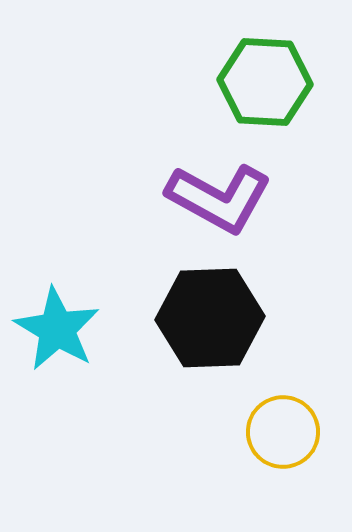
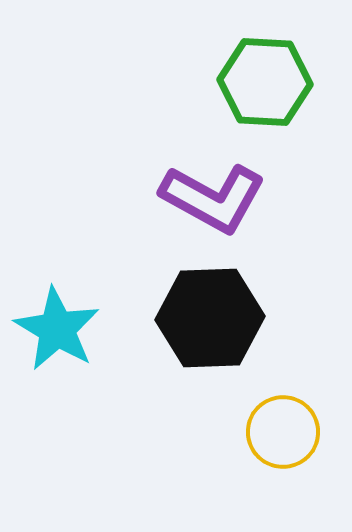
purple L-shape: moved 6 px left
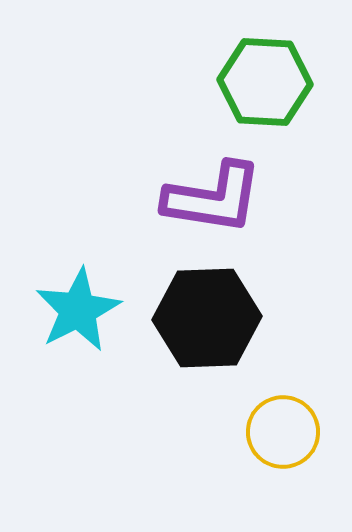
purple L-shape: rotated 20 degrees counterclockwise
black hexagon: moved 3 px left
cyan star: moved 21 px right, 19 px up; rotated 14 degrees clockwise
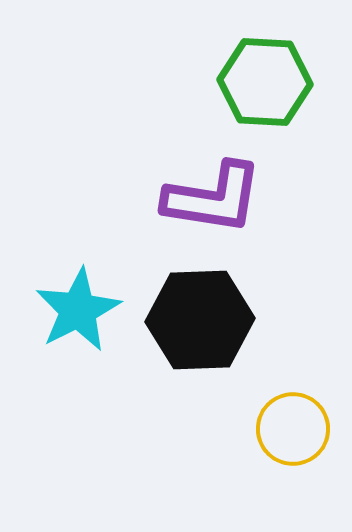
black hexagon: moved 7 px left, 2 px down
yellow circle: moved 10 px right, 3 px up
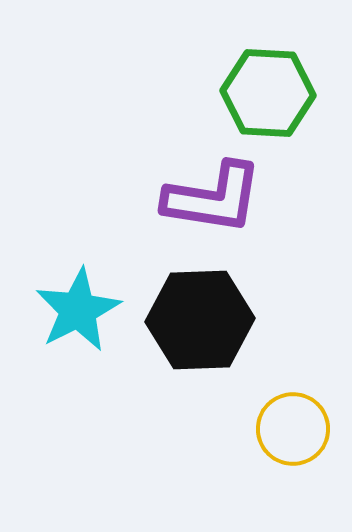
green hexagon: moved 3 px right, 11 px down
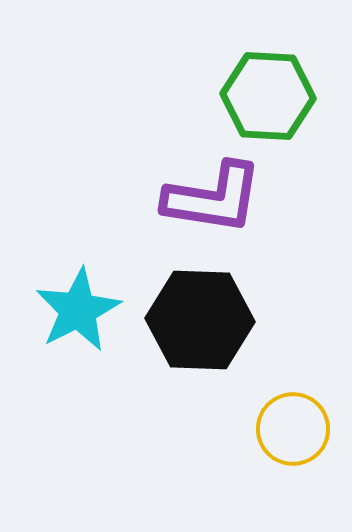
green hexagon: moved 3 px down
black hexagon: rotated 4 degrees clockwise
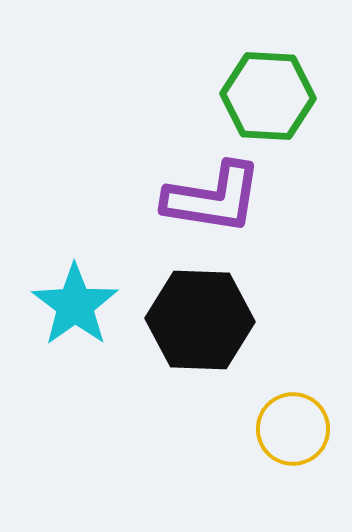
cyan star: moved 3 px left, 5 px up; rotated 8 degrees counterclockwise
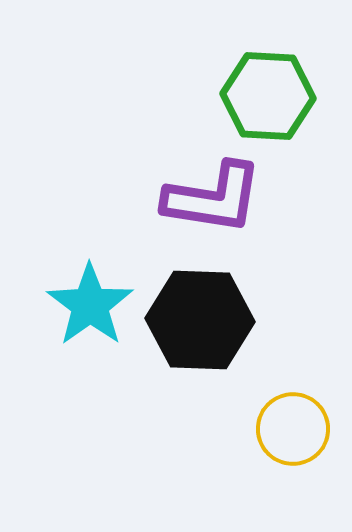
cyan star: moved 15 px right
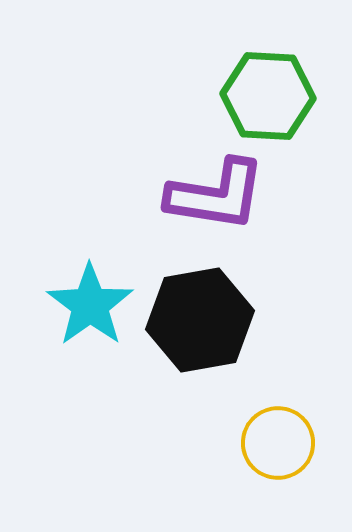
purple L-shape: moved 3 px right, 3 px up
black hexagon: rotated 12 degrees counterclockwise
yellow circle: moved 15 px left, 14 px down
